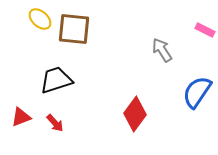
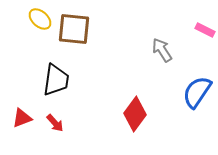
black trapezoid: rotated 116 degrees clockwise
red triangle: moved 1 px right, 1 px down
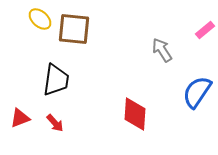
pink rectangle: rotated 66 degrees counterclockwise
red diamond: rotated 32 degrees counterclockwise
red triangle: moved 2 px left
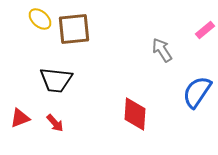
brown square: rotated 12 degrees counterclockwise
black trapezoid: rotated 88 degrees clockwise
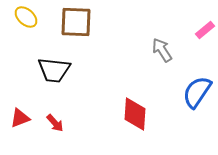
yellow ellipse: moved 14 px left, 2 px up
brown square: moved 2 px right, 7 px up; rotated 8 degrees clockwise
black trapezoid: moved 2 px left, 10 px up
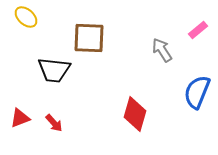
brown square: moved 13 px right, 16 px down
pink rectangle: moved 7 px left
blue semicircle: rotated 12 degrees counterclockwise
red diamond: rotated 12 degrees clockwise
red arrow: moved 1 px left
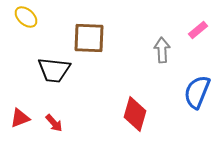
gray arrow: rotated 30 degrees clockwise
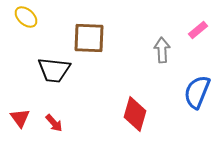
red triangle: rotated 45 degrees counterclockwise
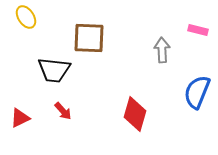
yellow ellipse: rotated 15 degrees clockwise
pink rectangle: rotated 54 degrees clockwise
red triangle: rotated 40 degrees clockwise
red arrow: moved 9 px right, 12 px up
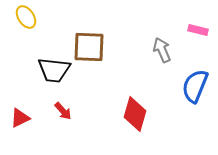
brown square: moved 9 px down
gray arrow: rotated 20 degrees counterclockwise
blue semicircle: moved 2 px left, 6 px up
